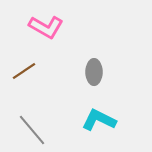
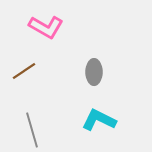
gray line: rotated 24 degrees clockwise
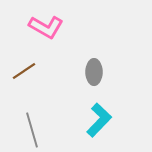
cyan L-shape: rotated 108 degrees clockwise
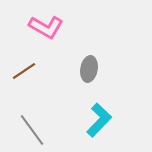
gray ellipse: moved 5 px left, 3 px up; rotated 10 degrees clockwise
gray line: rotated 20 degrees counterclockwise
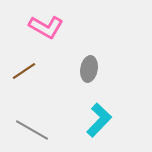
gray line: rotated 24 degrees counterclockwise
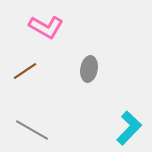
brown line: moved 1 px right
cyan L-shape: moved 30 px right, 8 px down
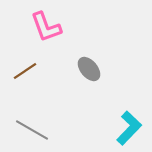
pink L-shape: rotated 40 degrees clockwise
gray ellipse: rotated 50 degrees counterclockwise
